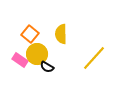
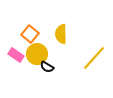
pink rectangle: moved 4 px left, 5 px up
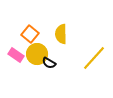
black semicircle: moved 2 px right, 4 px up
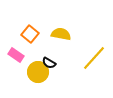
yellow semicircle: rotated 102 degrees clockwise
yellow circle: moved 1 px right, 18 px down
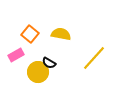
pink rectangle: rotated 63 degrees counterclockwise
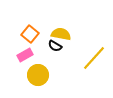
pink rectangle: moved 9 px right
black semicircle: moved 6 px right, 17 px up
yellow circle: moved 3 px down
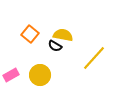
yellow semicircle: moved 2 px right, 1 px down
pink rectangle: moved 14 px left, 20 px down
yellow circle: moved 2 px right
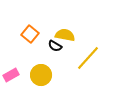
yellow semicircle: moved 2 px right
yellow line: moved 6 px left
yellow circle: moved 1 px right
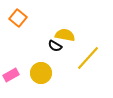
orange square: moved 12 px left, 16 px up
yellow circle: moved 2 px up
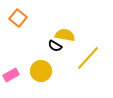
yellow circle: moved 2 px up
